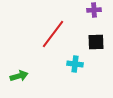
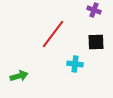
purple cross: rotated 24 degrees clockwise
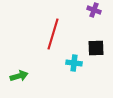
red line: rotated 20 degrees counterclockwise
black square: moved 6 px down
cyan cross: moved 1 px left, 1 px up
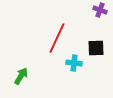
purple cross: moved 6 px right
red line: moved 4 px right, 4 px down; rotated 8 degrees clockwise
green arrow: moved 2 px right; rotated 42 degrees counterclockwise
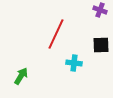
red line: moved 1 px left, 4 px up
black square: moved 5 px right, 3 px up
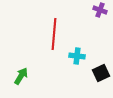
red line: moved 2 px left; rotated 20 degrees counterclockwise
black square: moved 28 px down; rotated 24 degrees counterclockwise
cyan cross: moved 3 px right, 7 px up
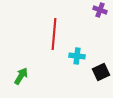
black square: moved 1 px up
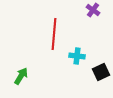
purple cross: moved 7 px left; rotated 16 degrees clockwise
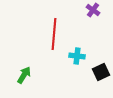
green arrow: moved 3 px right, 1 px up
